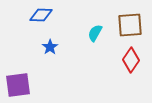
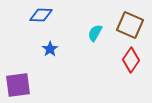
brown square: rotated 28 degrees clockwise
blue star: moved 2 px down
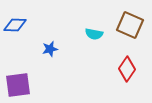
blue diamond: moved 26 px left, 10 px down
cyan semicircle: moved 1 px left, 1 px down; rotated 108 degrees counterclockwise
blue star: rotated 21 degrees clockwise
red diamond: moved 4 px left, 9 px down
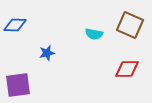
blue star: moved 3 px left, 4 px down
red diamond: rotated 55 degrees clockwise
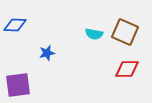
brown square: moved 5 px left, 7 px down
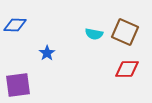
blue star: rotated 21 degrees counterclockwise
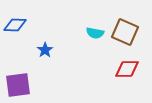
cyan semicircle: moved 1 px right, 1 px up
blue star: moved 2 px left, 3 px up
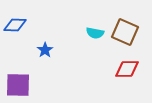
purple square: rotated 8 degrees clockwise
